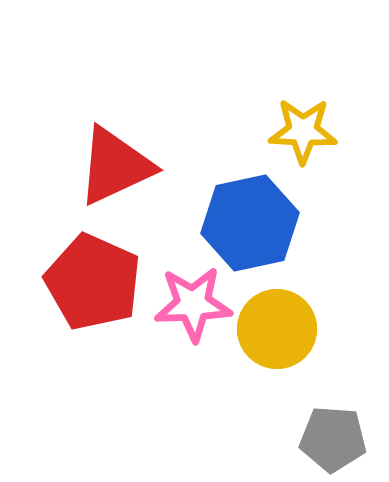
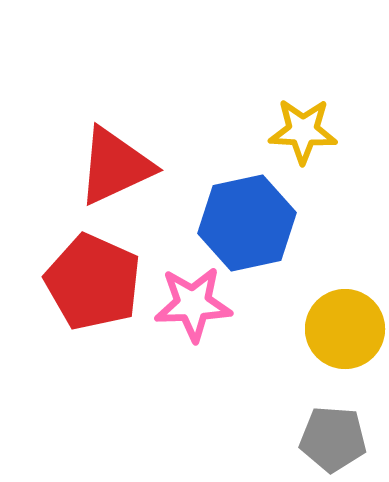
blue hexagon: moved 3 px left
yellow circle: moved 68 px right
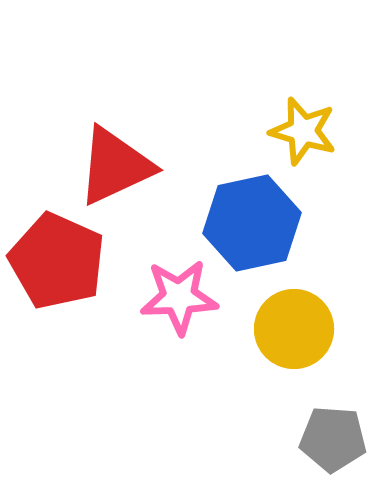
yellow star: rotated 14 degrees clockwise
blue hexagon: moved 5 px right
red pentagon: moved 36 px left, 21 px up
pink star: moved 14 px left, 7 px up
yellow circle: moved 51 px left
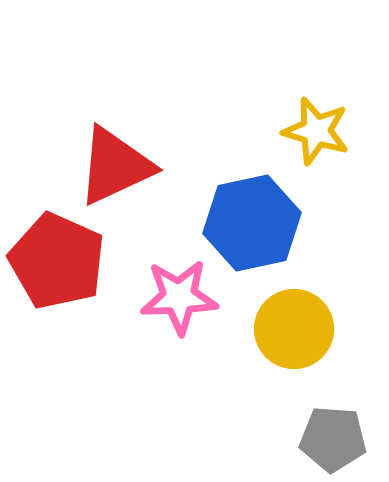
yellow star: moved 13 px right
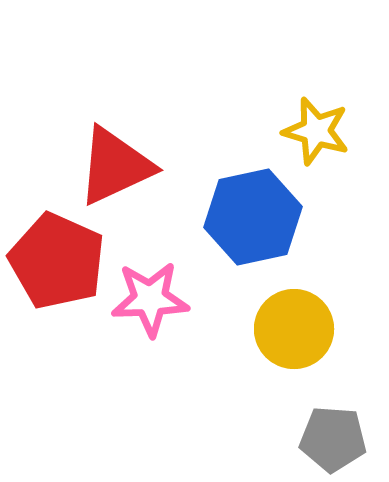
blue hexagon: moved 1 px right, 6 px up
pink star: moved 29 px left, 2 px down
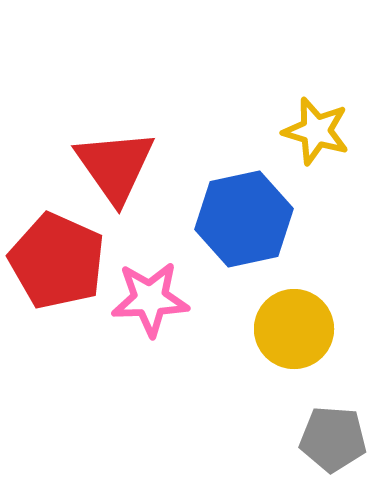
red triangle: rotated 40 degrees counterclockwise
blue hexagon: moved 9 px left, 2 px down
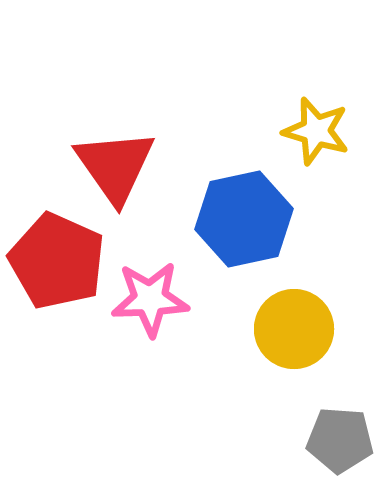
gray pentagon: moved 7 px right, 1 px down
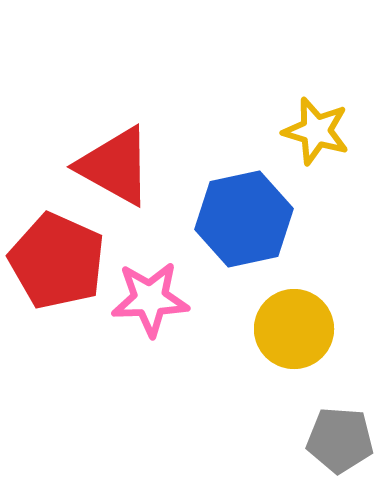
red triangle: rotated 26 degrees counterclockwise
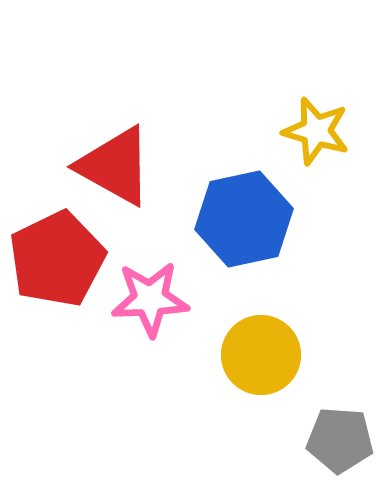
red pentagon: moved 2 px up; rotated 22 degrees clockwise
yellow circle: moved 33 px left, 26 px down
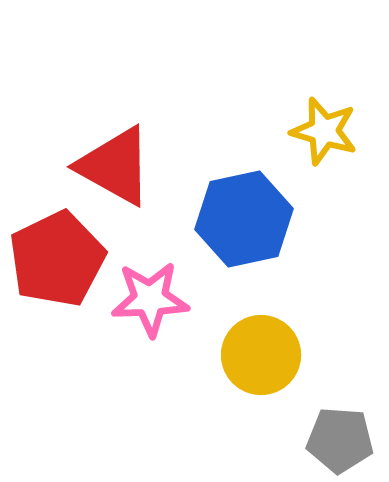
yellow star: moved 8 px right
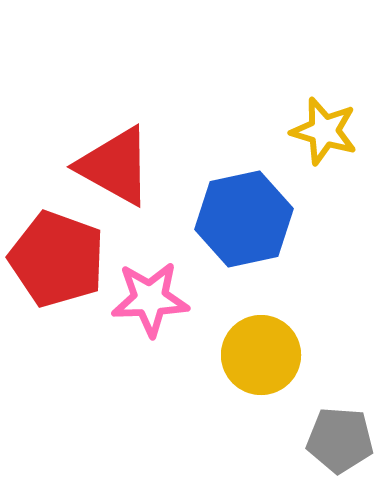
red pentagon: rotated 26 degrees counterclockwise
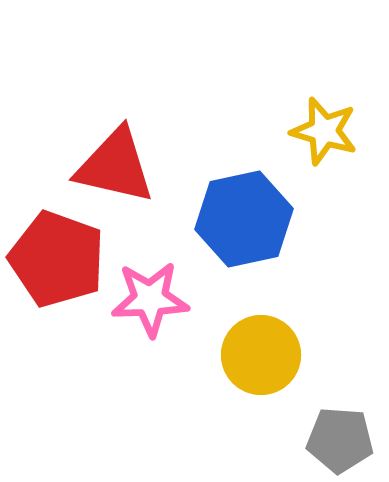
red triangle: rotated 16 degrees counterclockwise
